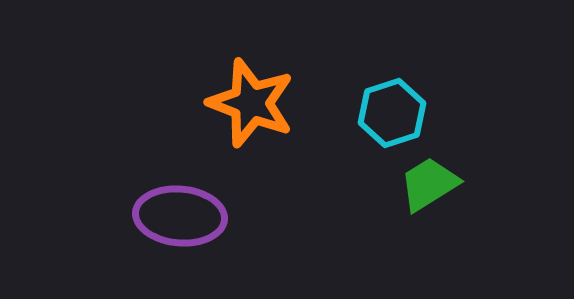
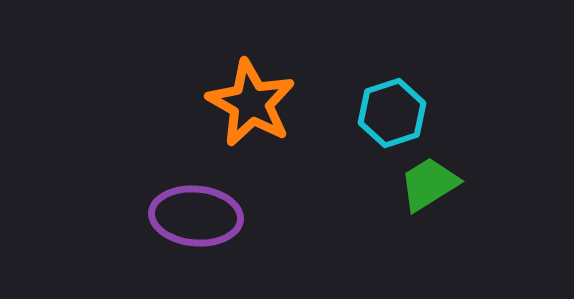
orange star: rotated 8 degrees clockwise
purple ellipse: moved 16 px right
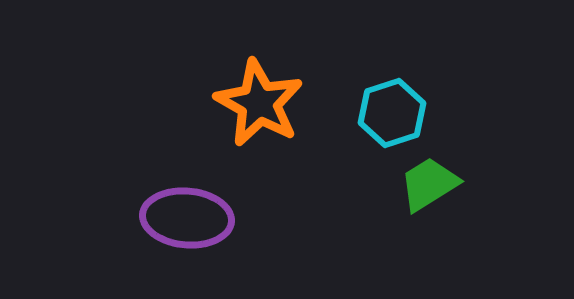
orange star: moved 8 px right
purple ellipse: moved 9 px left, 2 px down
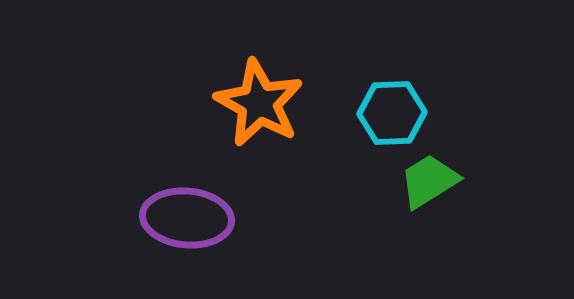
cyan hexagon: rotated 16 degrees clockwise
green trapezoid: moved 3 px up
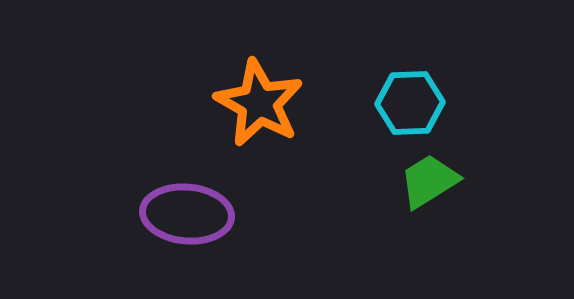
cyan hexagon: moved 18 px right, 10 px up
purple ellipse: moved 4 px up
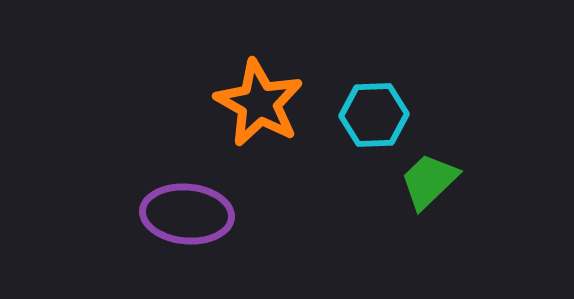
cyan hexagon: moved 36 px left, 12 px down
green trapezoid: rotated 12 degrees counterclockwise
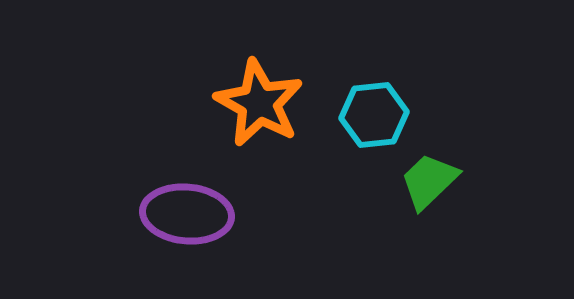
cyan hexagon: rotated 4 degrees counterclockwise
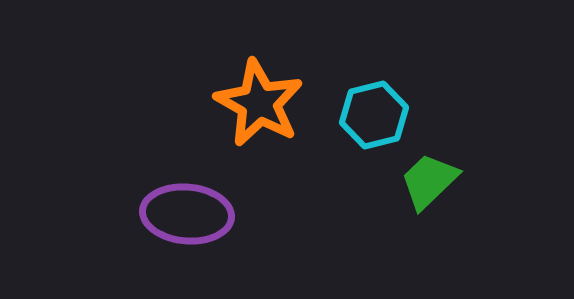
cyan hexagon: rotated 8 degrees counterclockwise
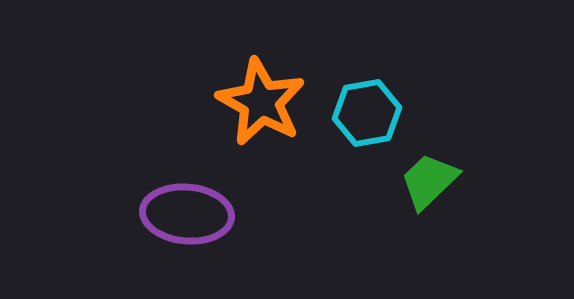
orange star: moved 2 px right, 1 px up
cyan hexagon: moved 7 px left, 2 px up; rotated 4 degrees clockwise
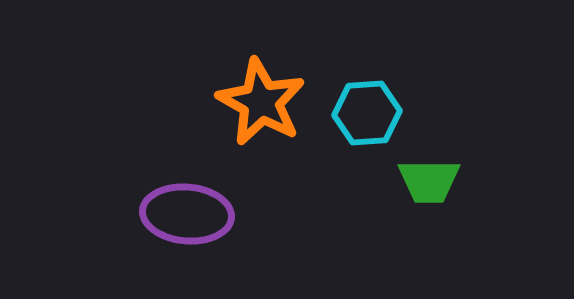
cyan hexagon: rotated 6 degrees clockwise
green trapezoid: rotated 136 degrees counterclockwise
